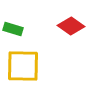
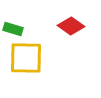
yellow square: moved 3 px right, 8 px up
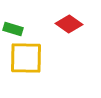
red diamond: moved 2 px left, 2 px up
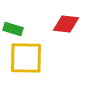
red diamond: moved 3 px left; rotated 28 degrees counterclockwise
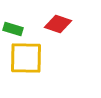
red diamond: moved 8 px left; rotated 12 degrees clockwise
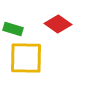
red diamond: rotated 16 degrees clockwise
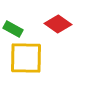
green rectangle: rotated 12 degrees clockwise
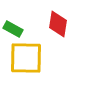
red diamond: rotated 64 degrees clockwise
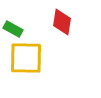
red diamond: moved 4 px right, 2 px up
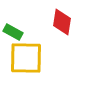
green rectangle: moved 3 px down
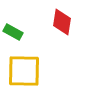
yellow square: moved 2 px left, 13 px down
